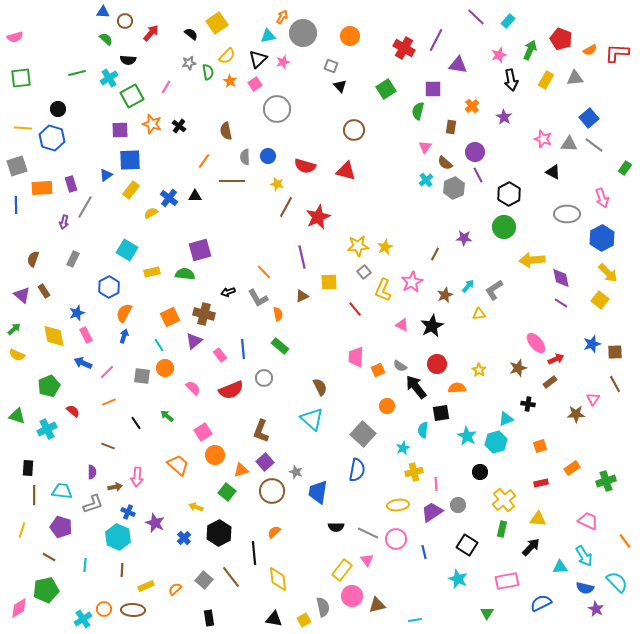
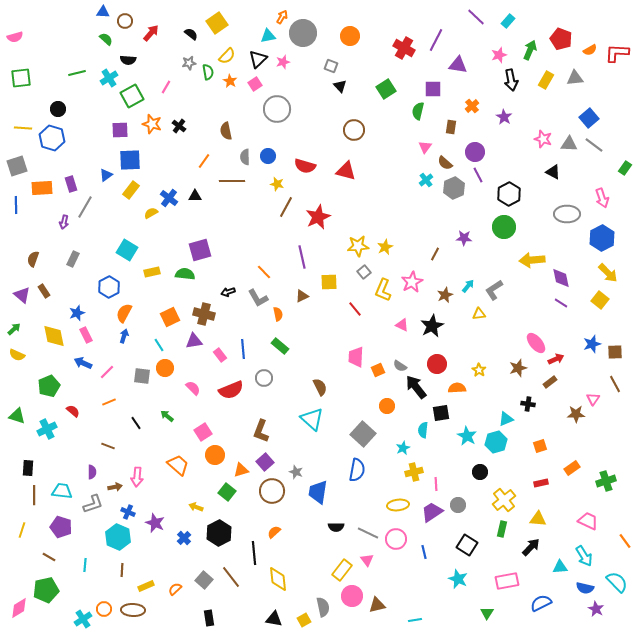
purple triangle at (194, 341): rotated 30 degrees clockwise
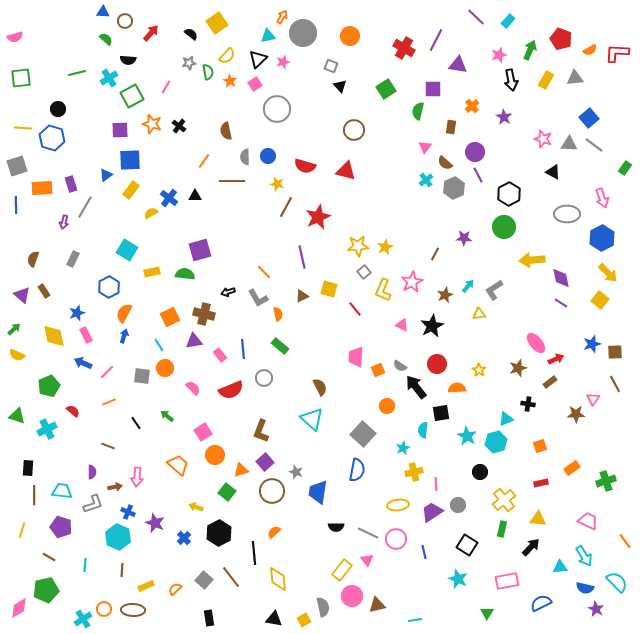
yellow square at (329, 282): moved 7 px down; rotated 18 degrees clockwise
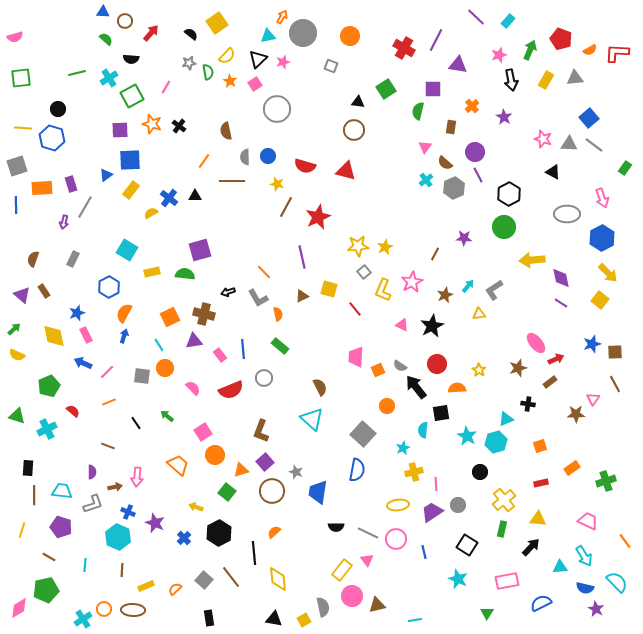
black semicircle at (128, 60): moved 3 px right, 1 px up
black triangle at (340, 86): moved 18 px right, 16 px down; rotated 40 degrees counterclockwise
